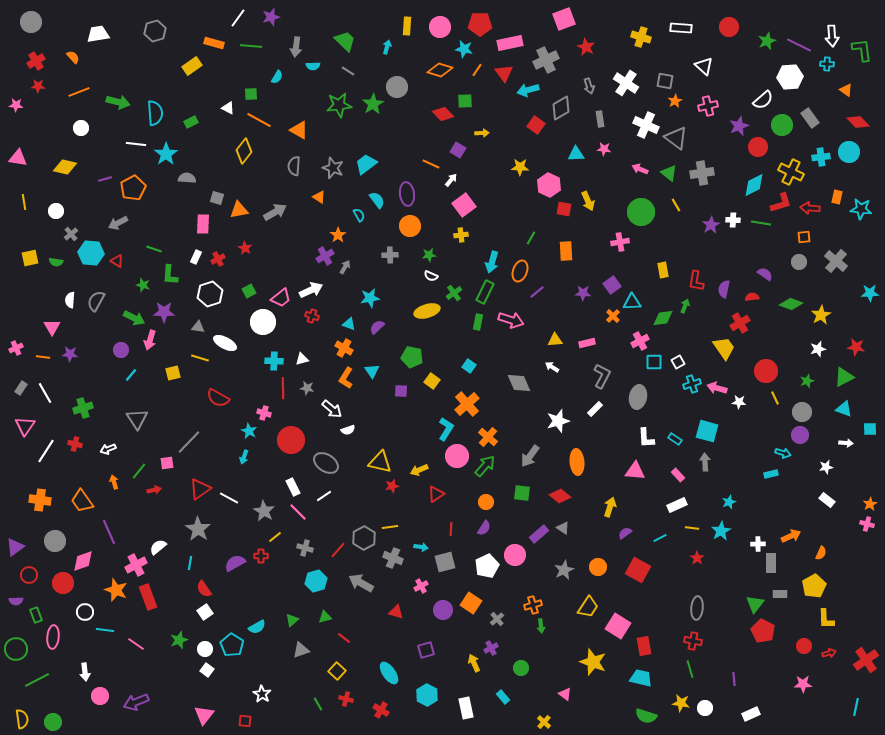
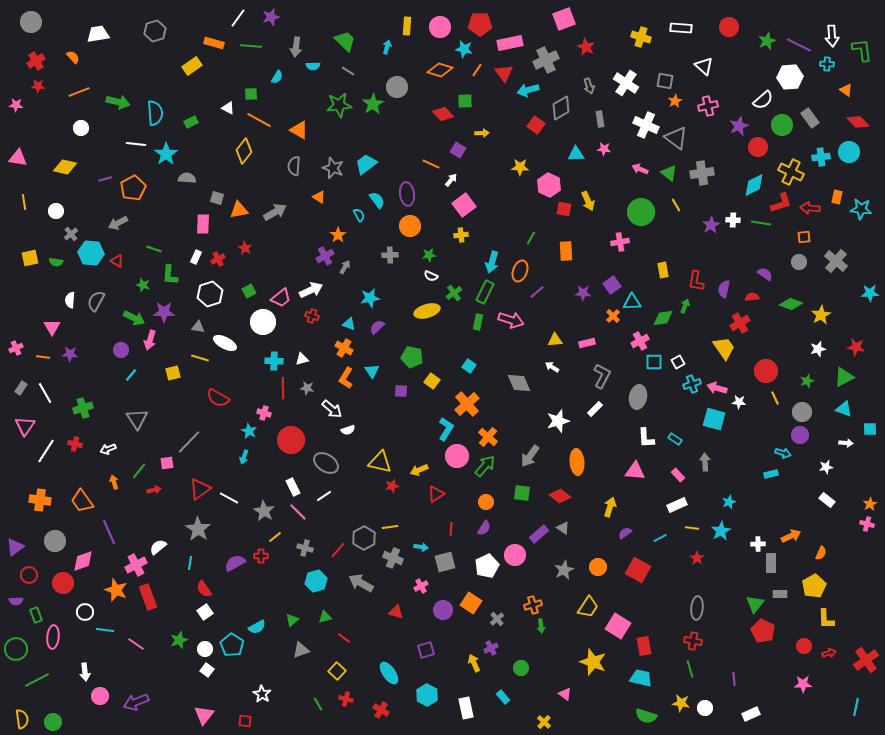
cyan square at (707, 431): moved 7 px right, 12 px up
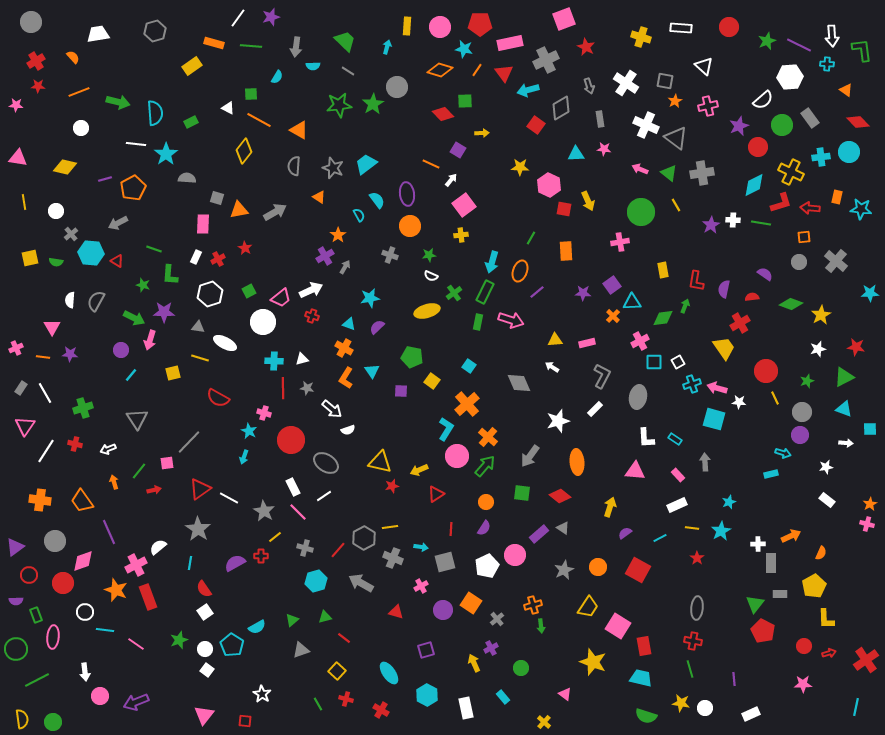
gray cross at (390, 255): rotated 21 degrees clockwise
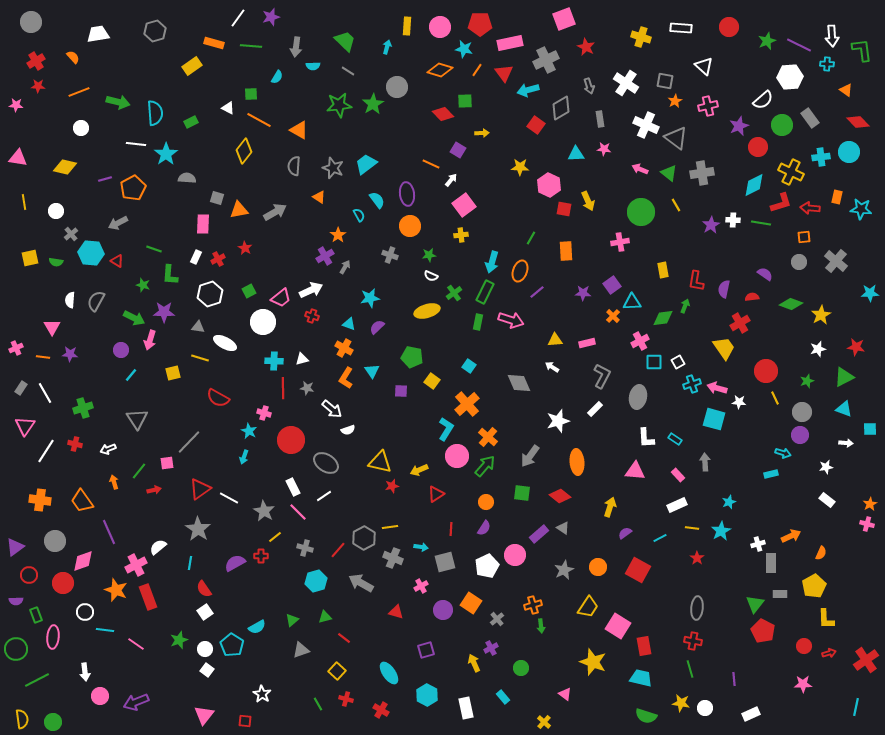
white cross at (758, 544): rotated 16 degrees counterclockwise
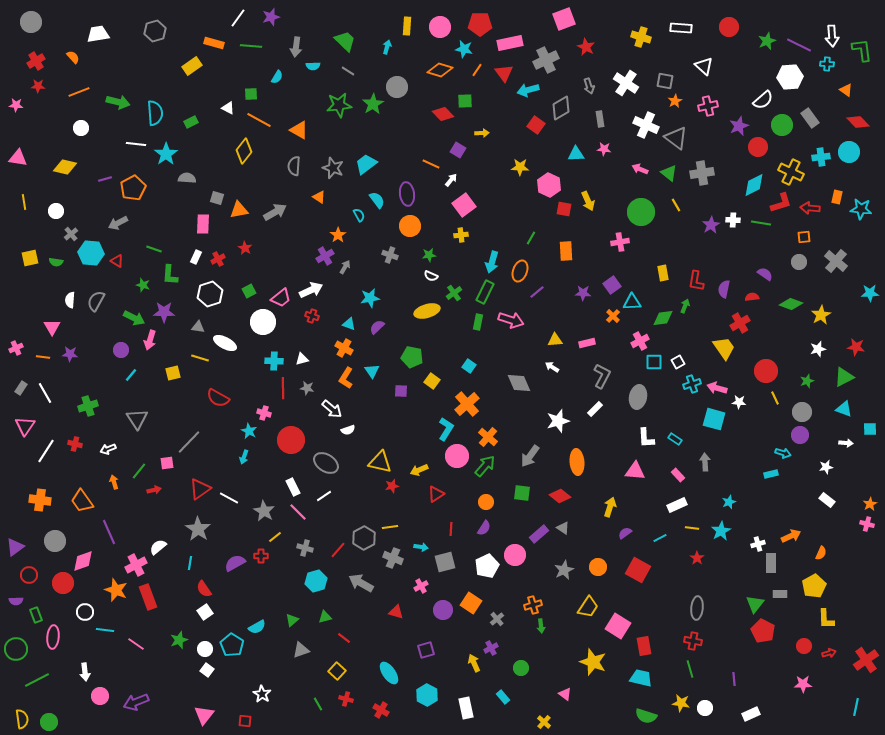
yellow rectangle at (663, 270): moved 3 px down
green cross at (83, 408): moved 5 px right, 2 px up
green circle at (53, 722): moved 4 px left
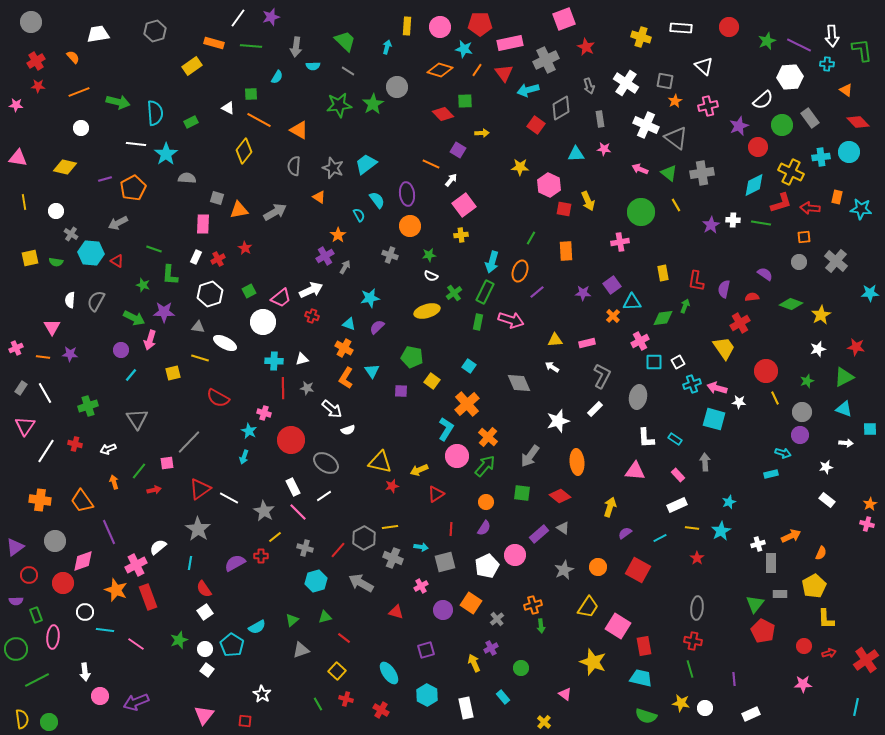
gray cross at (71, 234): rotated 16 degrees counterclockwise
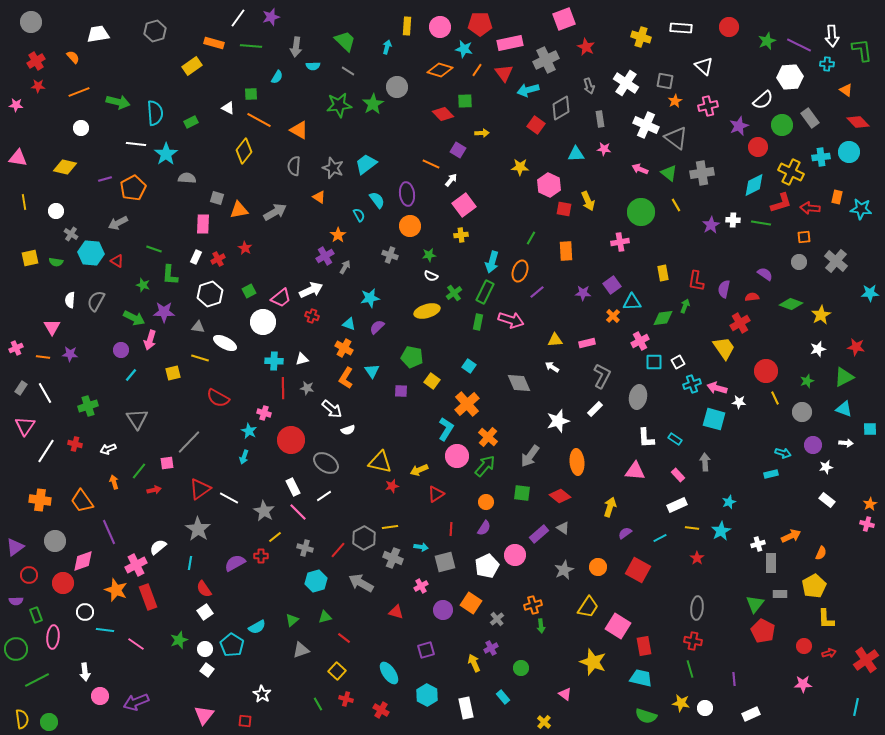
purple circle at (800, 435): moved 13 px right, 10 px down
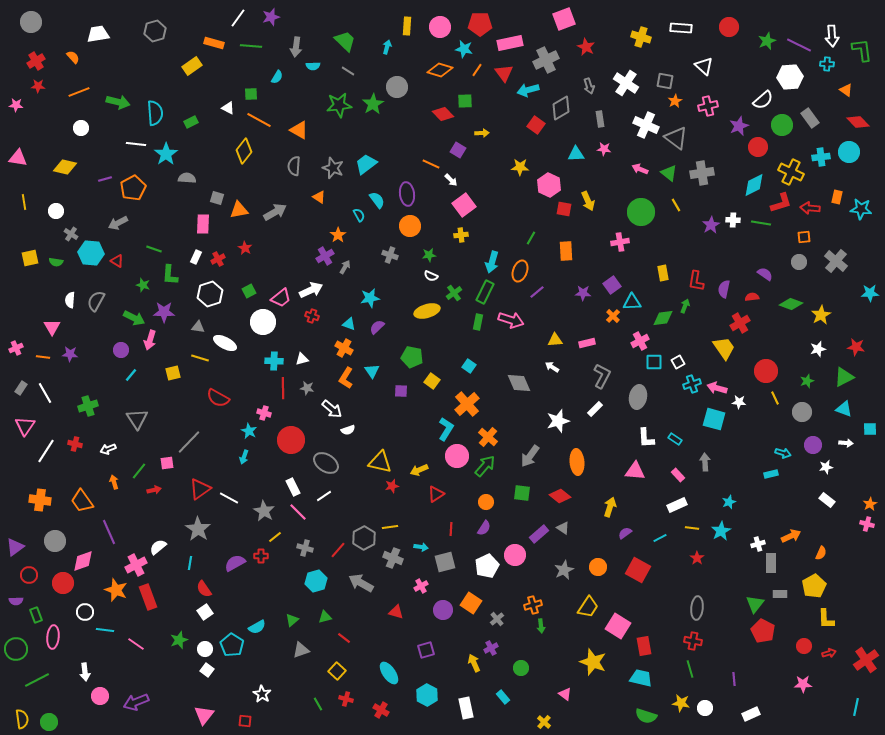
white arrow at (451, 180): rotated 96 degrees clockwise
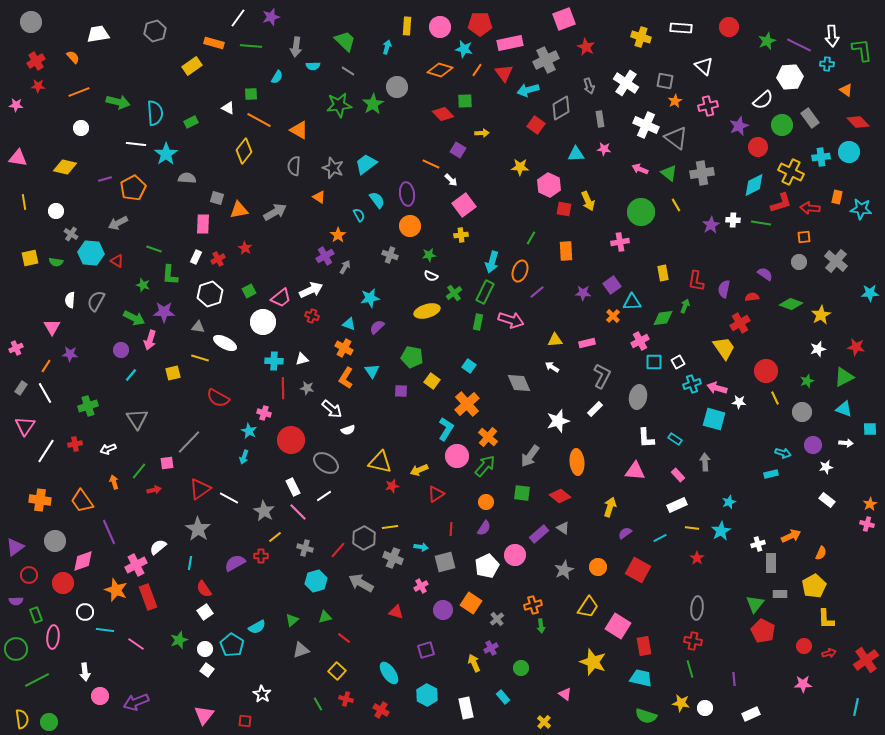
orange line at (43, 357): moved 3 px right, 9 px down; rotated 64 degrees counterclockwise
red cross at (75, 444): rotated 24 degrees counterclockwise
